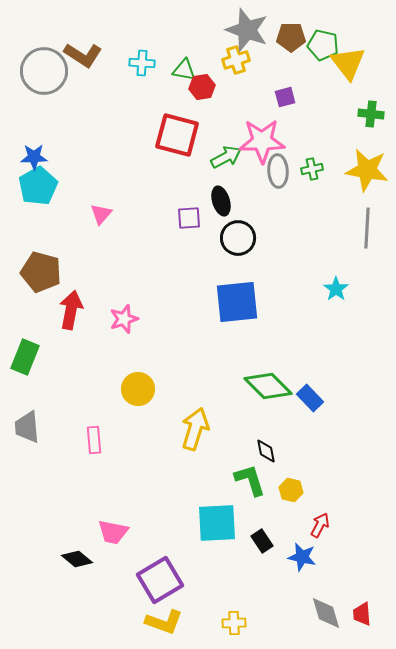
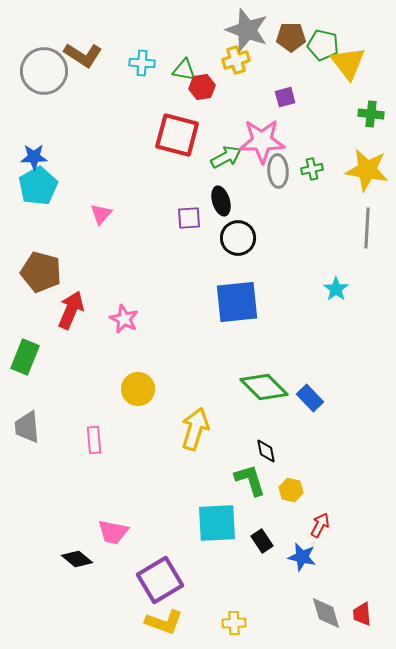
red arrow at (71, 310): rotated 12 degrees clockwise
pink star at (124, 319): rotated 28 degrees counterclockwise
green diamond at (268, 386): moved 4 px left, 1 px down
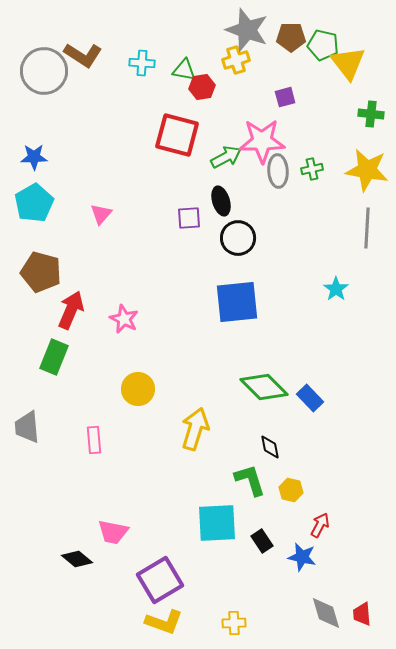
cyan pentagon at (38, 186): moved 4 px left, 17 px down
green rectangle at (25, 357): moved 29 px right
black diamond at (266, 451): moved 4 px right, 4 px up
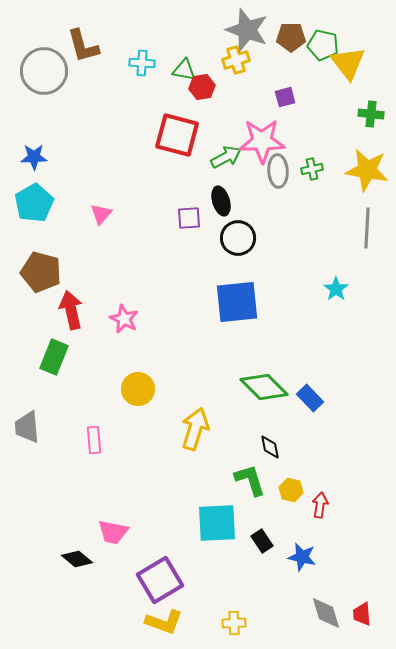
brown L-shape at (83, 55): moved 9 px up; rotated 42 degrees clockwise
red arrow at (71, 310): rotated 36 degrees counterclockwise
red arrow at (320, 525): moved 20 px up; rotated 20 degrees counterclockwise
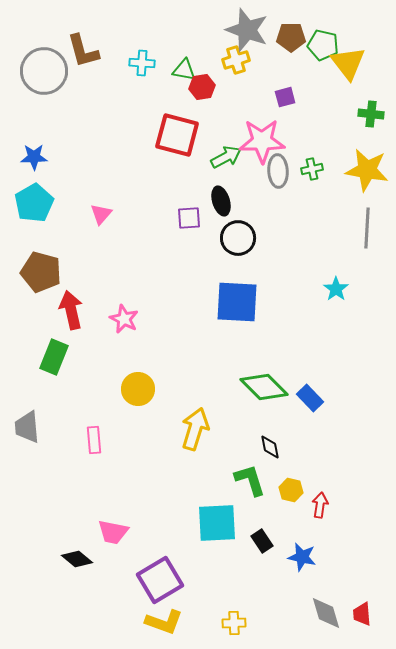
brown L-shape at (83, 46): moved 5 px down
blue square at (237, 302): rotated 9 degrees clockwise
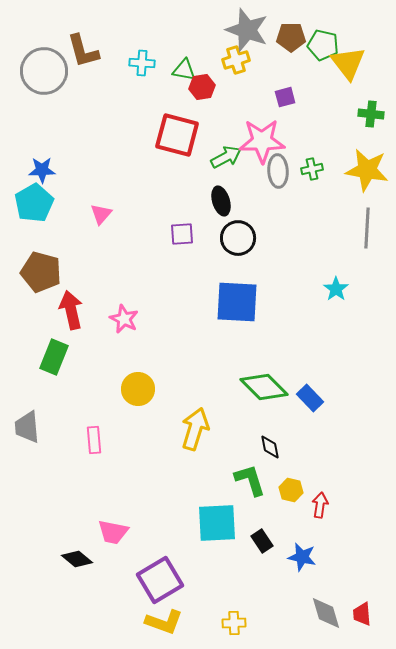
blue star at (34, 157): moved 8 px right, 13 px down
purple square at (189, 218): moved 7 px left, 16 px down
